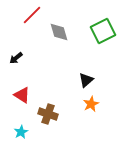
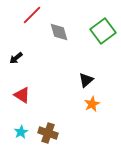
green square: rotated 10 degrees counterclockwise
orange star: moved 1 px right
brown cross: moved 19 px down
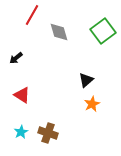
red line: rotated 15 degrees counterclockwise
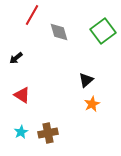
brown cross: rotated 30 degrees counterclockwise
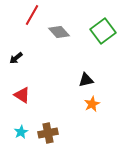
gray diamond: rotated 25 degrees counterclockwise
black triangle: rotated 28 degrees clockwise
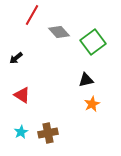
green square: moved 10 px left, 11 px down
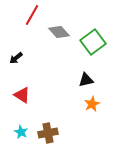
cyan star: rotated 16 degrees counterclockwise
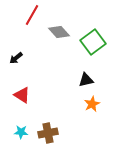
cyan star: rotated 24 degrees counterclockwise
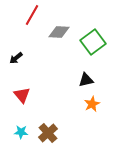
gray diamond: rotated 45 degrees counterclockwise
red triangle: rotated 18 degrees clockwise
brown cross: rotated 30 degrees counterclockwise
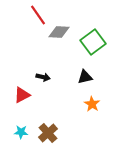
red line: moved 6 px right; rotated 65 degrees counterclockwise
black arrow: moved 27 px right, 19 px down; rotated 128 degrees counterclockwise
black triangle: moved 1 px left, 3 px up
red triangle: rotated 42 degrees clockwise
orange star: rotated 14 degrees counterclockwise
